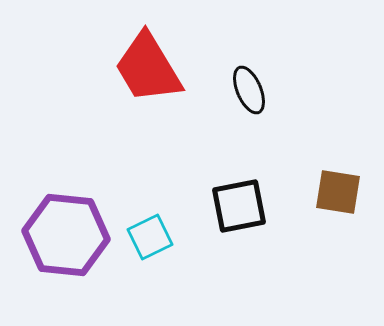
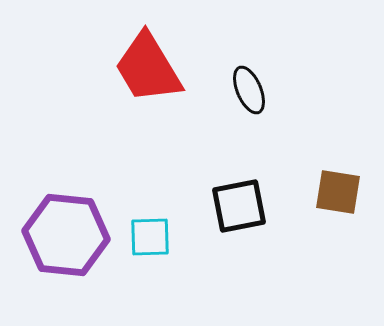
cyan square: rotated 24 degrees clockwise
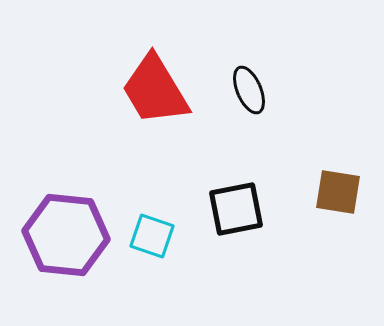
red trapezoid: moved 7 px right, 22 px down
black square: moved 3 px left, 3 px down
cyan square: moved 2 px right, 1 px up; rotated 21 degrees clockwise
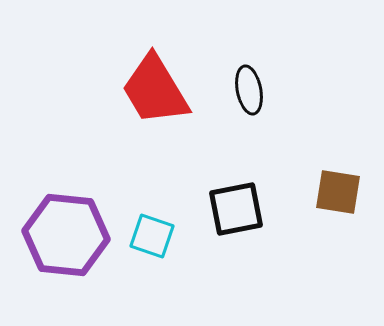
black ellipse: rotated 12 degrees clockwise
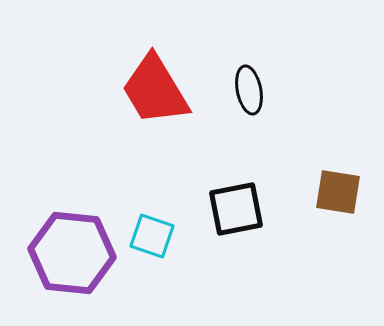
purple hexagon: moved 6 px right, 18 px down
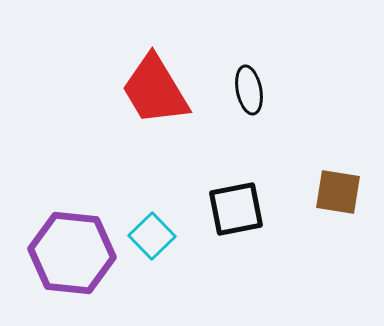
cyan square: rotated 27 degrees clockwise
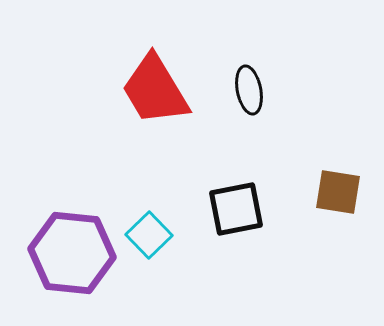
cyan square: moved 3 px left, 1 px up
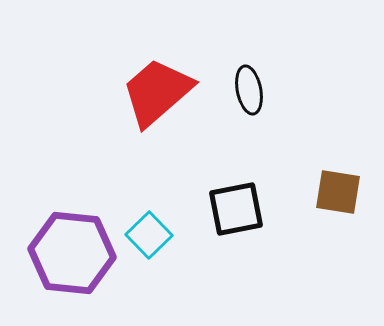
red trapezoid: moved 2 px right, 2 px down; rotated 80 degrees clockwise
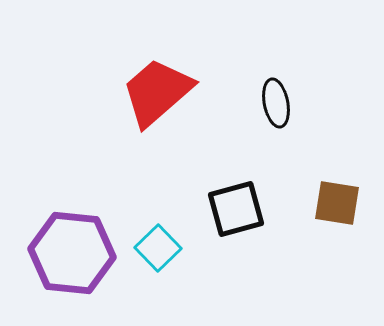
black ellipse: moved 27 px right, 13 px down
brown square: moved 1 px left, 11 px down
black square: rotated 4 degrees counterclockwise
cyan square: moved 9 px right, 13 px down
